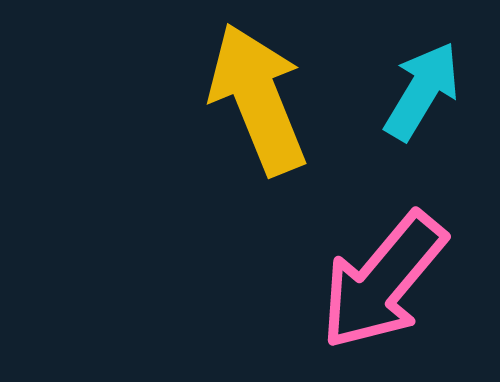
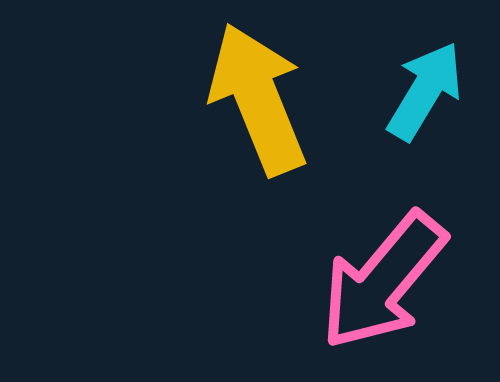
cyan arrow: moved 3 px right
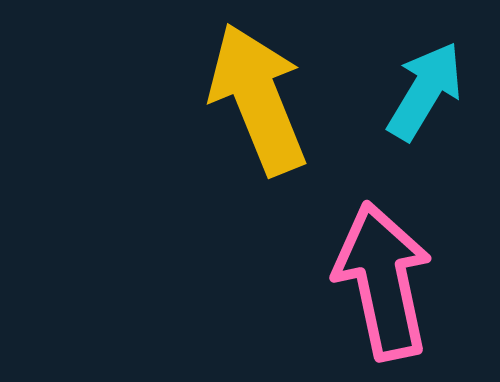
pink arrow: rotated 128 degrees clockwise
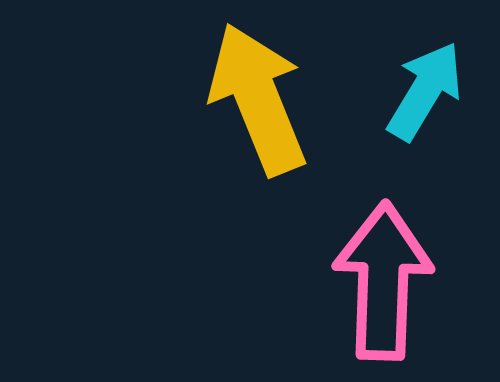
pink arrow: rotated 14 degrees clockwise
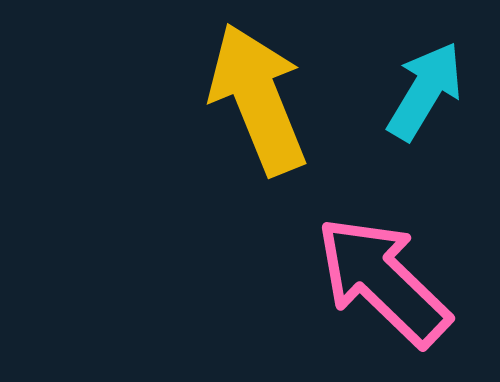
pink arrow: rotated 48 degrees counterclockwise
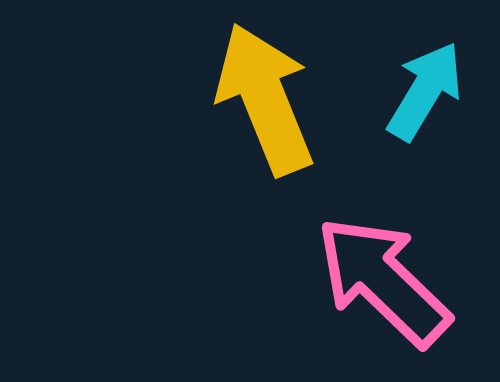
yellow arrow: moved 7 px right
